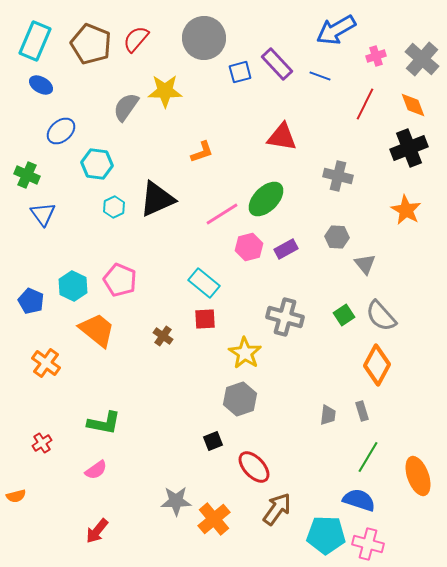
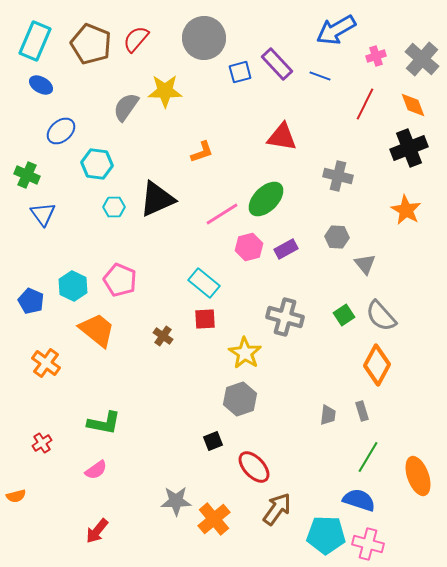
cyan hexagon at (114, 207): rotated 25 degrees clockwise
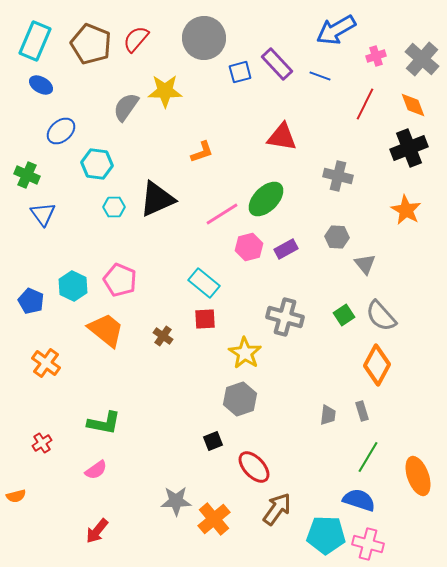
orange trapezoid at (97, 330): moved 9 px right
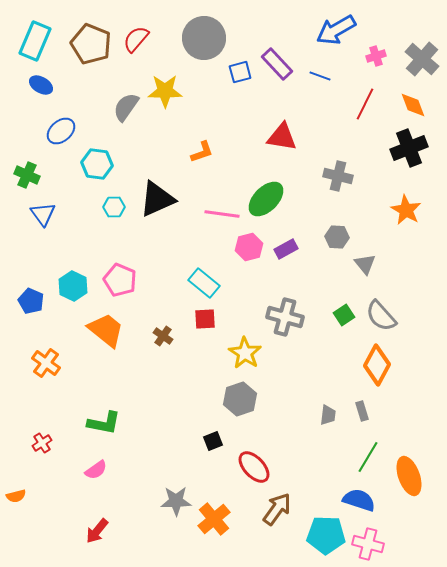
pink line at (222, 214): rotated 40 degrees clockwise
orange ellipse at (418, 476): moved 9 px left
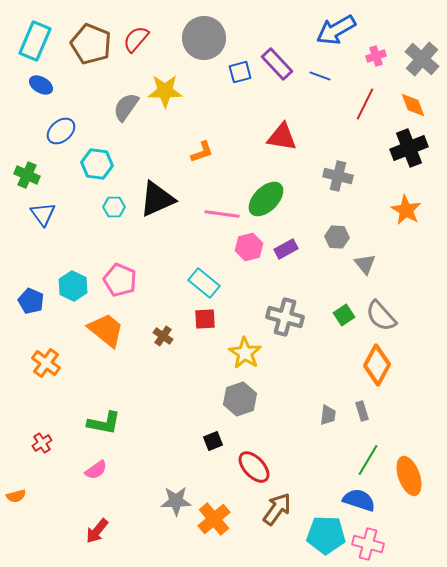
green line at (368, 457): moved 3 px down
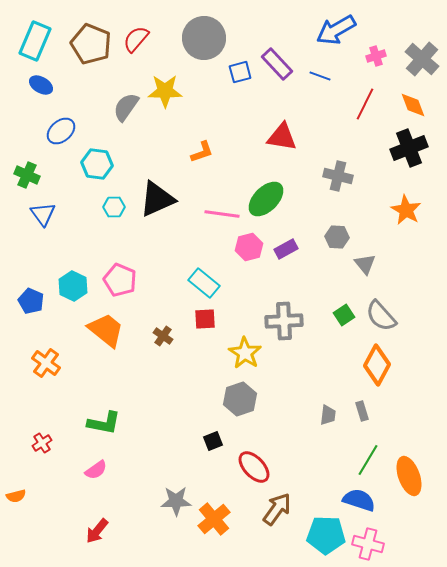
gray cross at (285, 317): moved 1 px left, 4 px down; rotated 18 degrees counterclockwise
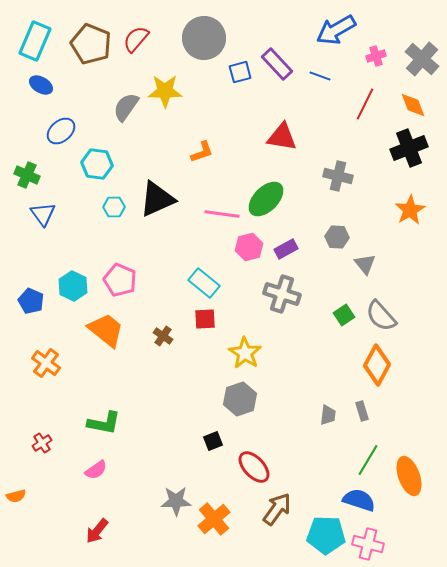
orange star at (406, 210): moved 4 px right; rotated 12 degrees clockwise
gray cross at (284, 321): moved 2 px left, 27 px up; rotated 21 degrees clockwise
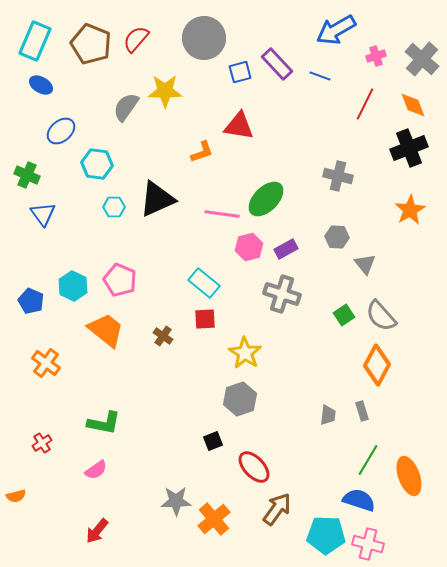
red triangle at (282, 137): moved 43 px left, 11 px up
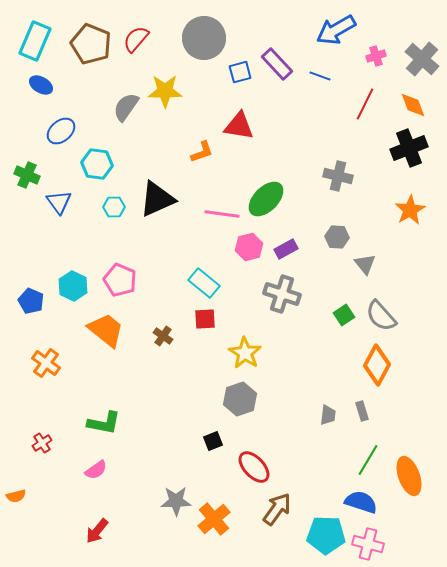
blue triangle at (43, 214): moved 16 px right, 12 px up
blue semicircle at (359, 500): moved 2 px right, 2 px down
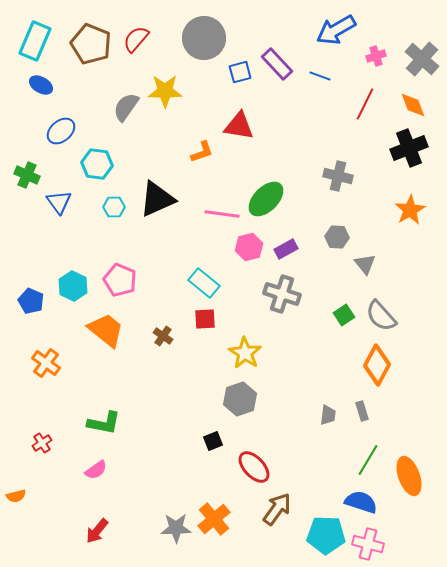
gray star at (176, 501): moved 27 px down
